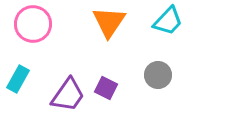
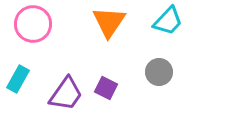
gray circle: moved 1 px right, 3 px up
purple trapezoid: moved 2 px left, 1 px up
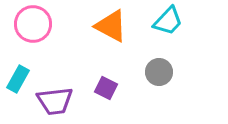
orange triangle: moved 2 px right, 4 px down; rotated 36 degrees counterclockwise
purple trapezoid: moved 11 px left, 7 px down; rotated 48 degrees clockwise
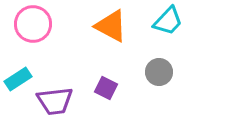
cyan rectangle: rotated 28 degrees clockwise
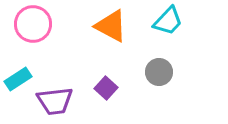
purple square: rotated 15 degrees clockwise
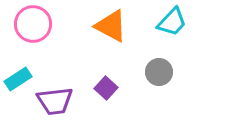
cyan trapezoid: moved 4 px right, 1 px down
